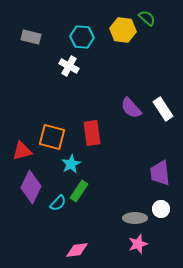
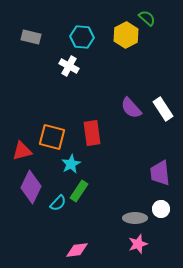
yellow hexagon: moved 3 px right, 5 px down; rotated 25 degrees clockwise
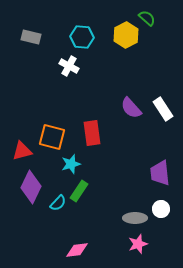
cyan star: rotated 12 degrees clockwise
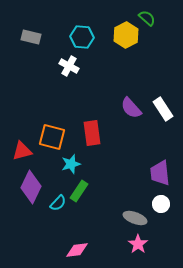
white circle: moved 5 px up
gray ellipse: rotated 20 degrees clockwise
pink star: rotated 18 degrees counterclockwise
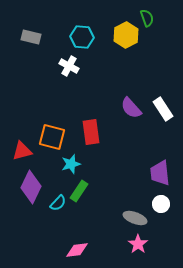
green semicircle: rotated 30 degrees clockwise
red rectangle: moved 1 px left, 1 px up
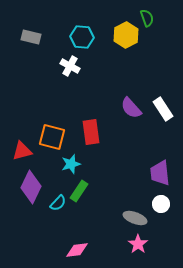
white cross: moved 1 px right
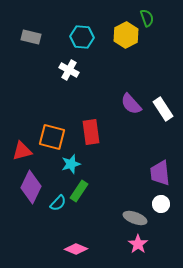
white cross: moved 1 px left, 4 px down
purple semicircle: moved 4 px up
pink diamond: moved 1 px left, 1 px up; rotated 30 degrees clockwise
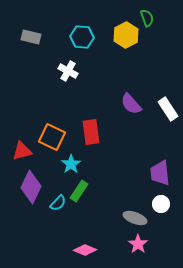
white cross: moved 1 px left, 1 px down
white rectangle: moved 5 px right
orange square: rotated 12 degrees clockwise
cyan star: rotated 18 degrees counterclockwise
pink diamond: moved 9 px right, 1 px down
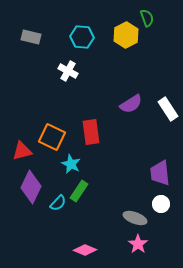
purple semicircle: rotated 80 degrees counterclockwise
cyan star: rotated 12 degrees counterclockwise
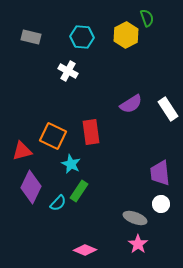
orange square: moved 1 px right, 1 px up
